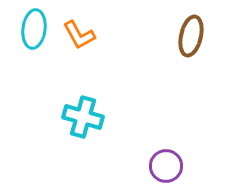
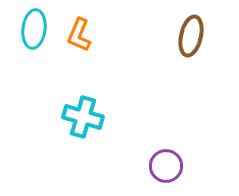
orange L-shape: rotated 52 degrees clockwise
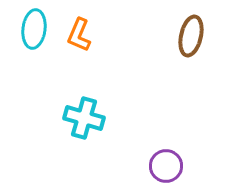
cyan cross: moved 1 px right, 1 px down
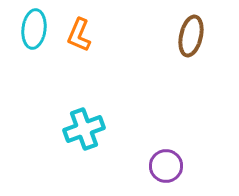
cyan cross: moved 11 px down; rotated 36 degrees counterclockwise
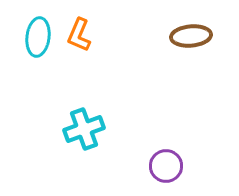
cyan ellipse: moved 4 px right, 8 px down
brown ellipse: rotated 72 degrees clockwise
